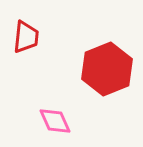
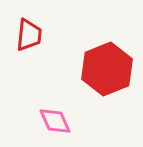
red trapezoid: moved 3 px right, 2 px up
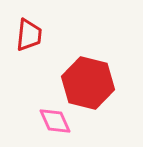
red hexagon: moved 19 px left, 14 px down; rotated 24 degrees counterclockwise
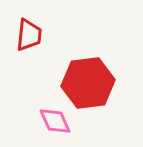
red hexagon: rotated 21 degrees counterclockwise
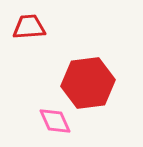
red trapezoid: moved 8 px up; rotated 100 degrees counterclockwise
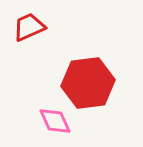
red trapezoid: rotated 20 degrees counterclockwise
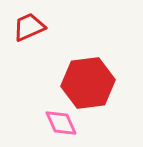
pink diamond: moved 6 px right, 2 px down
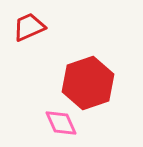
red hexagon: rotated 12 degrees counterclockwise
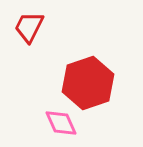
red trapezoid: rotated 40 degrees counterclockwise
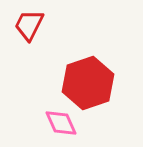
red trapezoid: moved 2 px up
